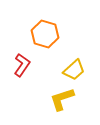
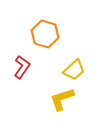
red L-shape: moved 2 px down
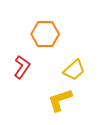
orange hexagon: rotated 16 degrees counterclockwise
yellow L-shape: moved 2 px left, 1 px down
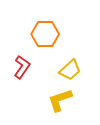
yellow trapezoid: moved 4 px left
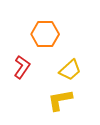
yellow L-shape: rotated 8 degrees clockwise
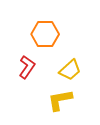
red L-shape: moved 5 px right
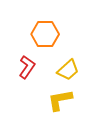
yellow trapezoid: moved 2 px left
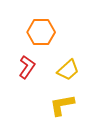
orange hexagon: moved 4 px left, 2 px up
yellow L-shape: moved 2 px right, 5 px down
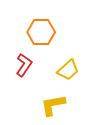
red L-shape: moved 3 px left, 2 px up
yellow L-shape: moved 9 px left
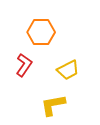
yellow trapezoid: rotated 15 degrees clockwise
